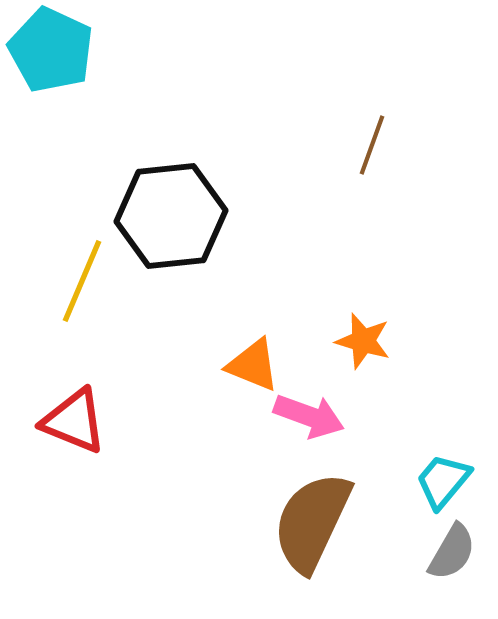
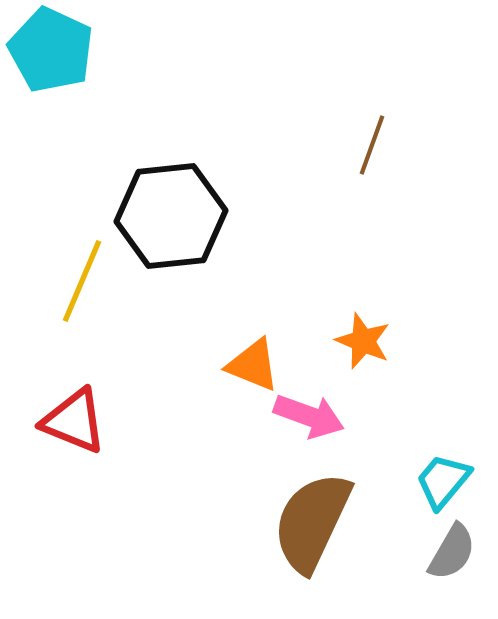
orange star: rotated 6 degrees clockwise
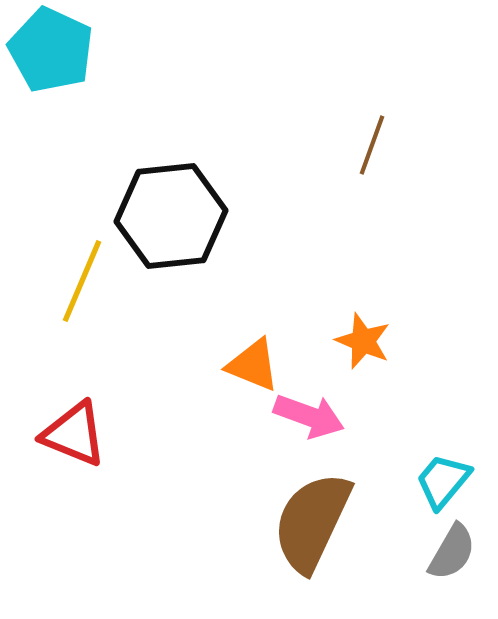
red triangle: moved 13 px down
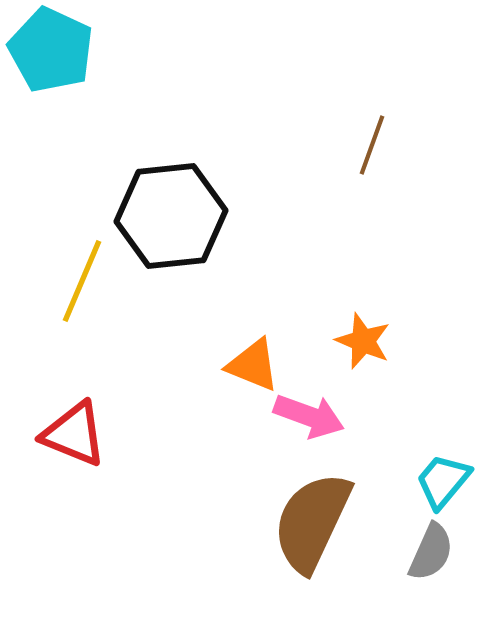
gray semicircle: moved 21 px left; rotated 6 degrees counterclockwise
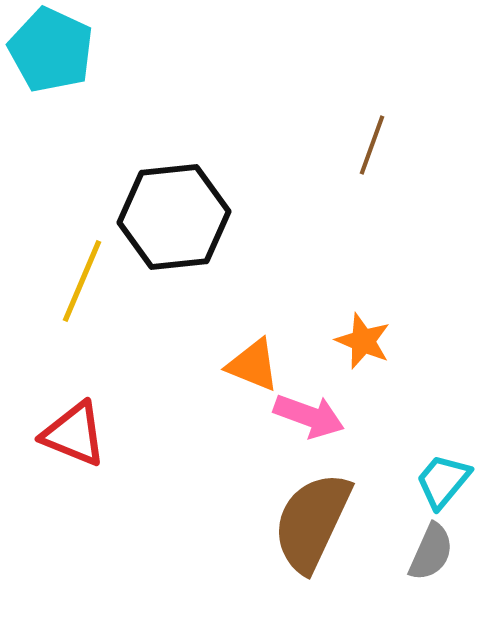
black hexagon: moved 3 px right, 1 px down
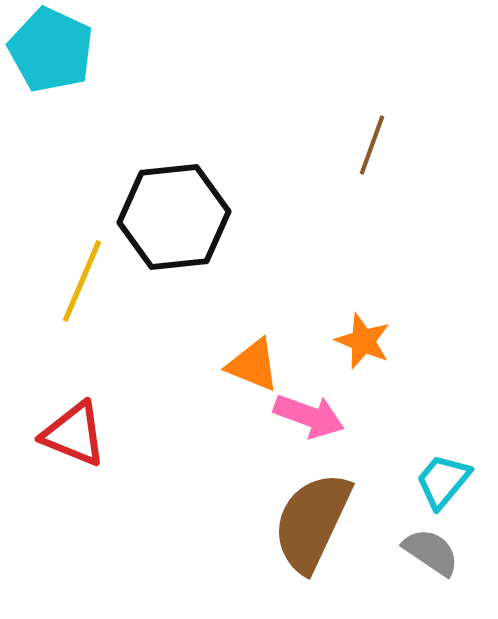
gray semicircle: rotated 80 degrees counterclockwise
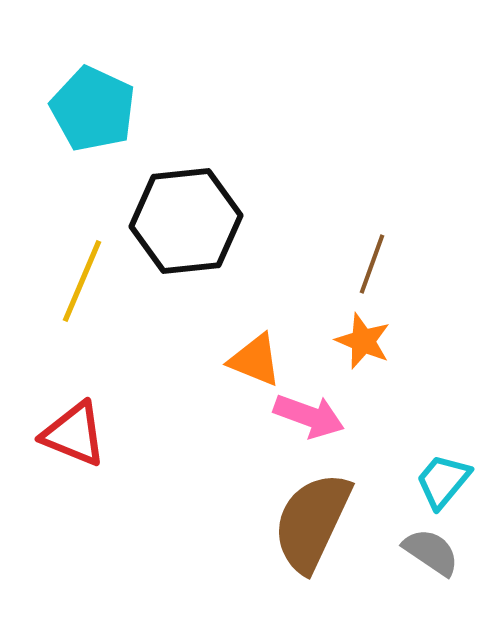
cyan pentagon: moved 42 px right, 59 px down
brown line: moved 119 px down
black hexagon: moved 12 px right, 4 px down
orange triangle: moved 2 px right, 5 px up
